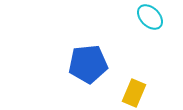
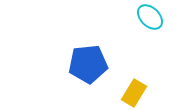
yellow rectangle: rotated 8 degrees clockwise
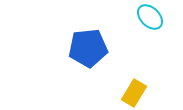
blue pentagon: moved 16 px up
